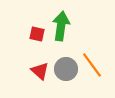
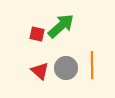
green arrow: rotated 40 degrees clockwise
orange line: rotated 36 degrees clockwise
gray circle: moved 1 px up
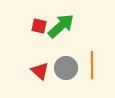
red square: moved 2 px right, 8 px up
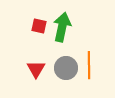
green arrow: moved 1 px right, 1 px down; rotated 36 degrees counterclockwise
orange line: moved 3 px left
red triangle: moved 4 px left, 2 px up; rotated 18 degrees clockwise
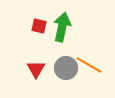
orange line: rotated 60 degrees counterclockwise
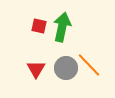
orange line: rotated 16 degrees clockwise
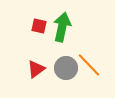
red triangle: rotated 24 degrees clockwise
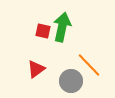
red square: moved 4 px right, 5 px down
gray circle: moved 5 px right, 13 px down
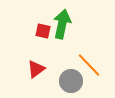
green arrow: moved 3 px up
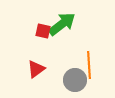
green arrow: rotated 40 degrees clockwise
orange line: rotated 40 degrees clockwise
gray circle: moved 4 px right, 1 px up
